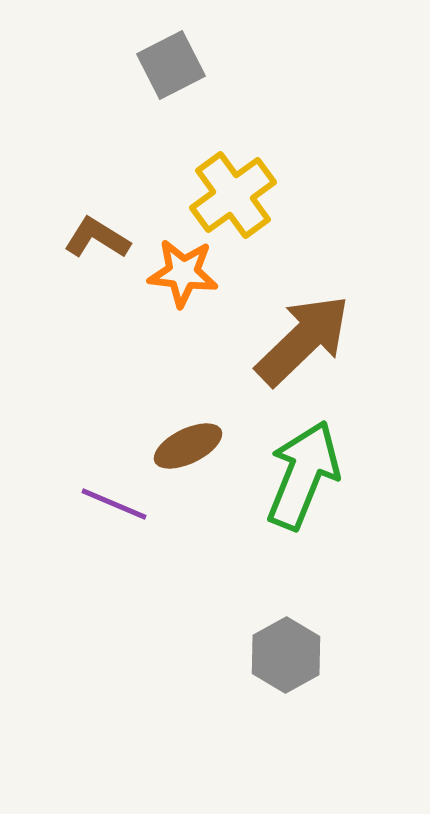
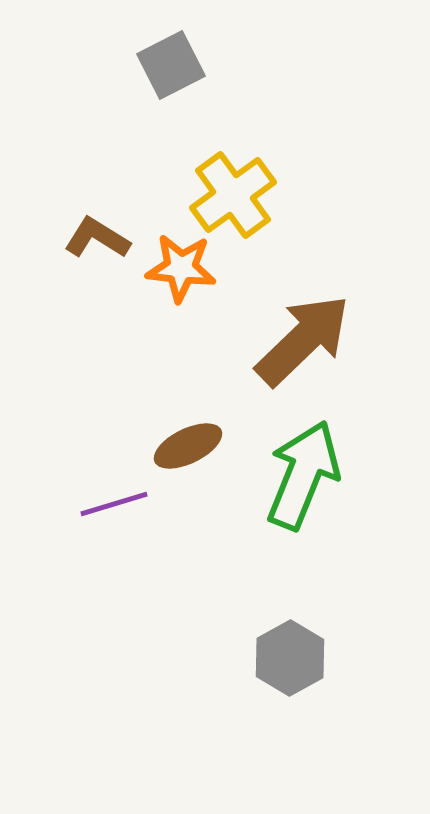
orange star: moved 2 px left, 5 px up
purple line: rotated 40 degrees counterclockwise
gray hexagon: moved 4 px right, 3 px down
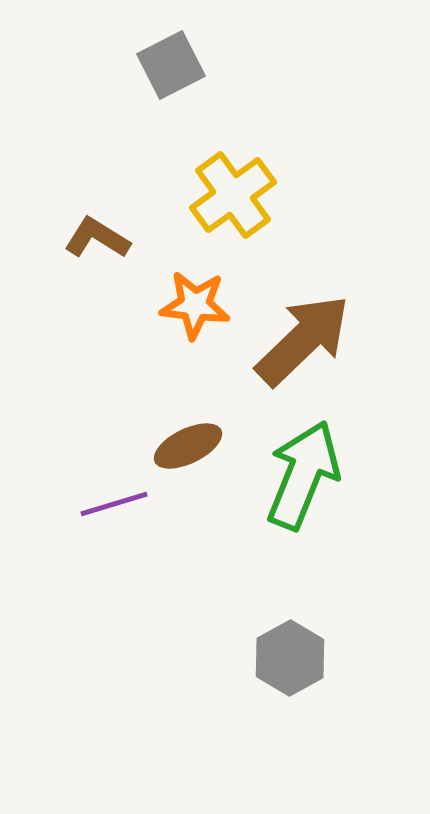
orange star: moved 14 px right, 37 px down
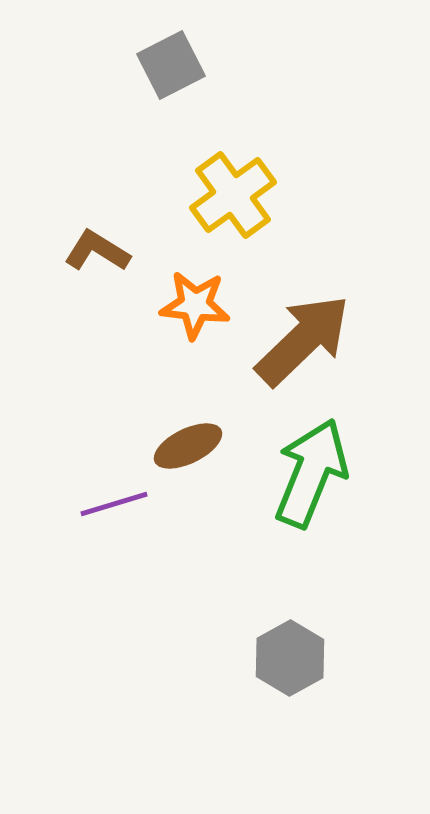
brown L-shape: moved 13 px down
green arrow: moved 8 px right, 2 px up
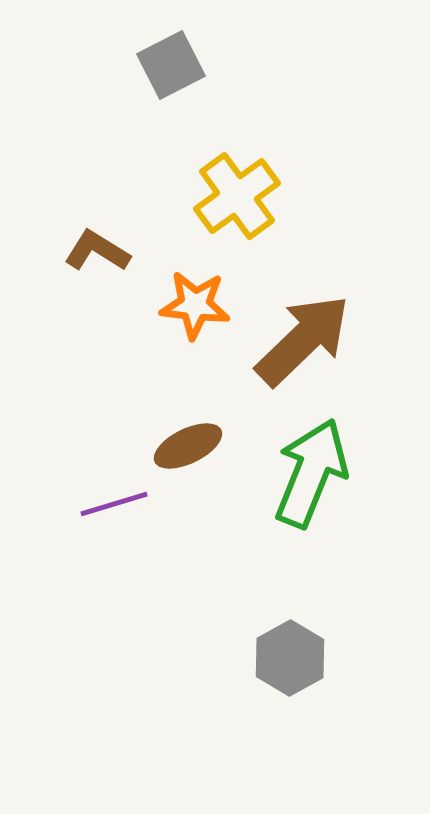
yellow cross: moved 4 px right, 1 px down
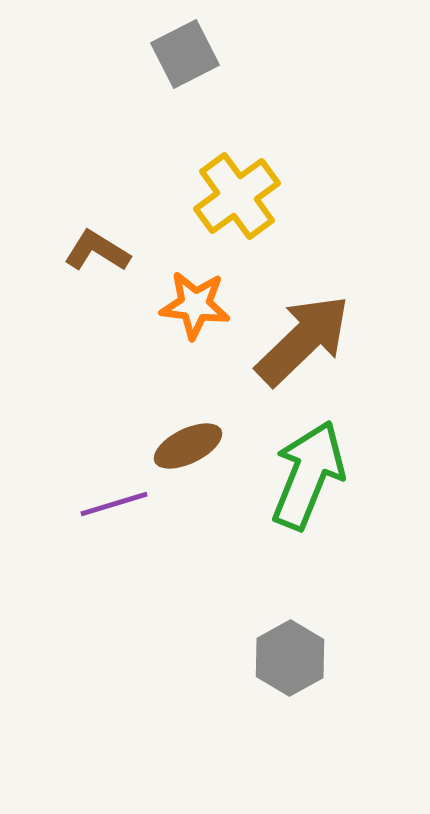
gray square: moved 14 px right, 11 px up
green arrow: moved 3 px left, 2 px down
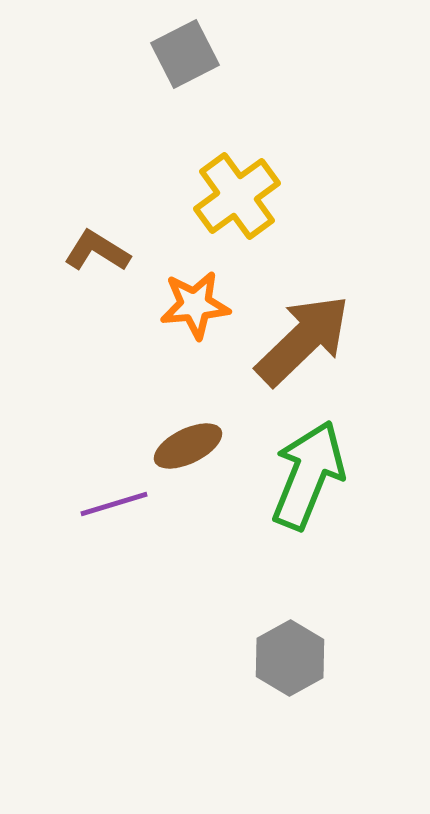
orange star: rotated 12 degrees counterclockwise
